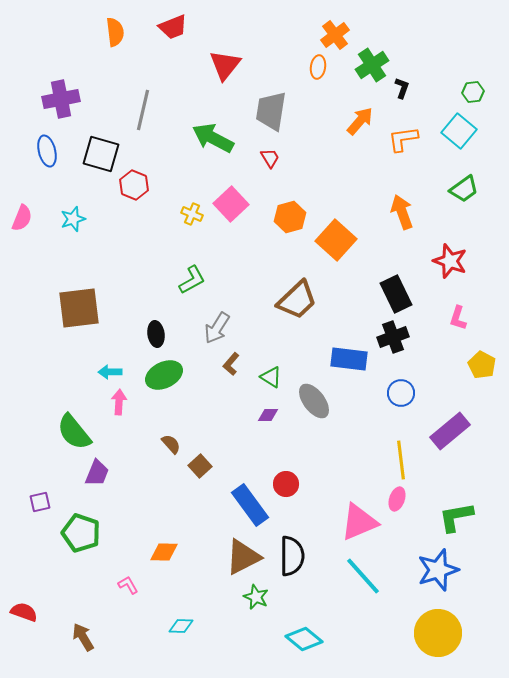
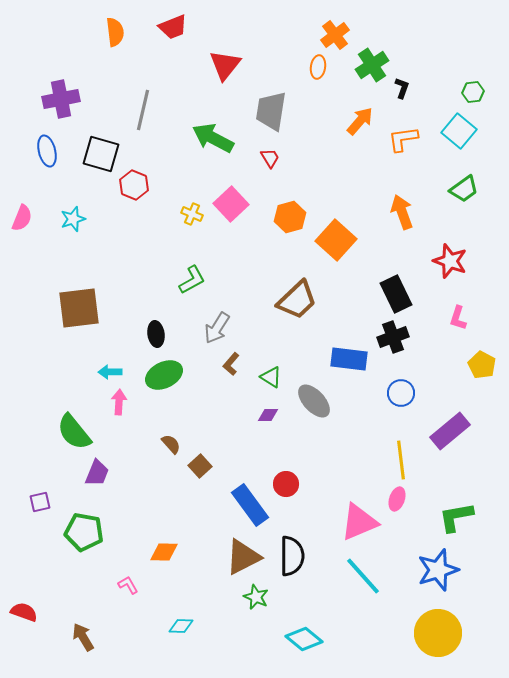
gray ellipse at (314, 401): rotated 6 degrees counterclockwise
green pentagon at (81, 533): moved 3 px right, 1 px up; rotated 9 degrees counterclockwise
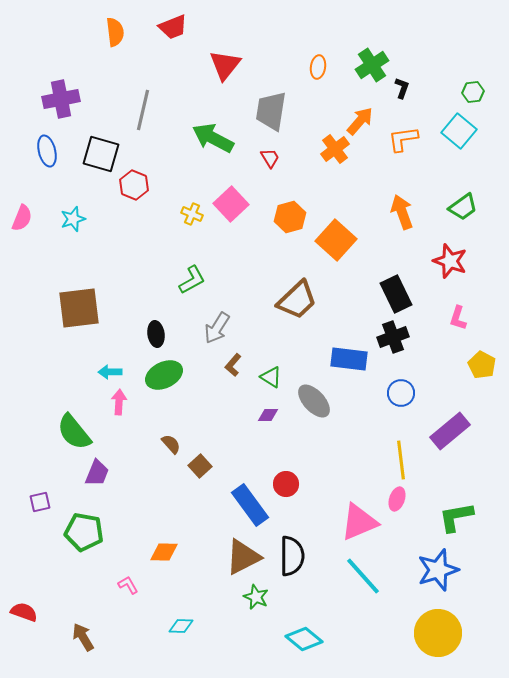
orange cross at (335, 35): moved 114 px down
green trapezoid at (464, 189): moved 1 px left, 18 px down
brown L-shape at (231, 364): moved 2 px right, 1 px down
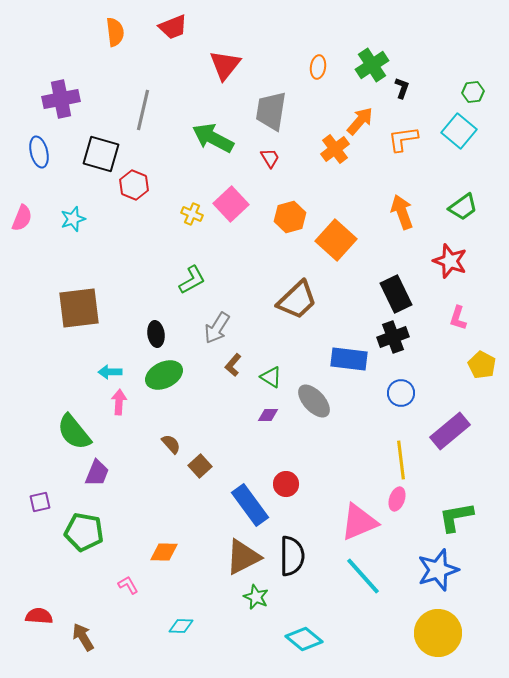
blue ellipse at (47, 151): moved 8 px left, 1 px down
red semicircle at (24, 612): moved 15 px right, 4 px down; rotated 16 degrees counterclockwise
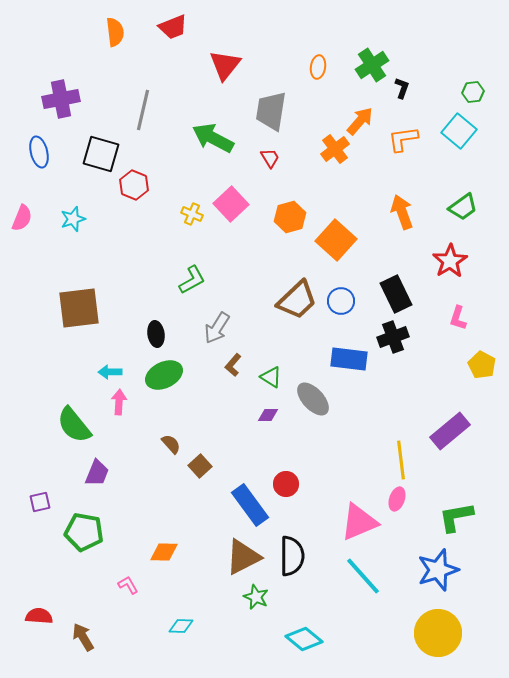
red star at (450, 261): rotated 20 degrees clockwise
blue circle at (401, 393): moved 60 px left, 92 px up
gray ellipse at (314, 401): moved 1 px left, 2 px up
green semicircle at (74, 432): moved 7 px up
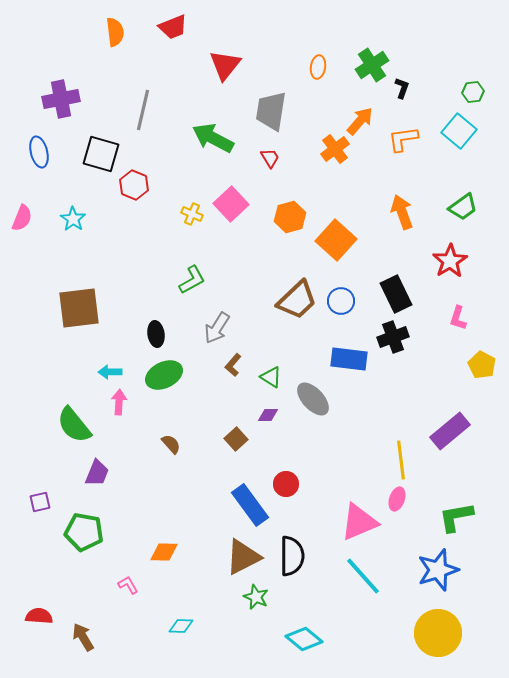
cyan star at (73, 219): rotated 20 degrees counterclockwise
brown square at (200, 466): moved 36 px right, 27 px up
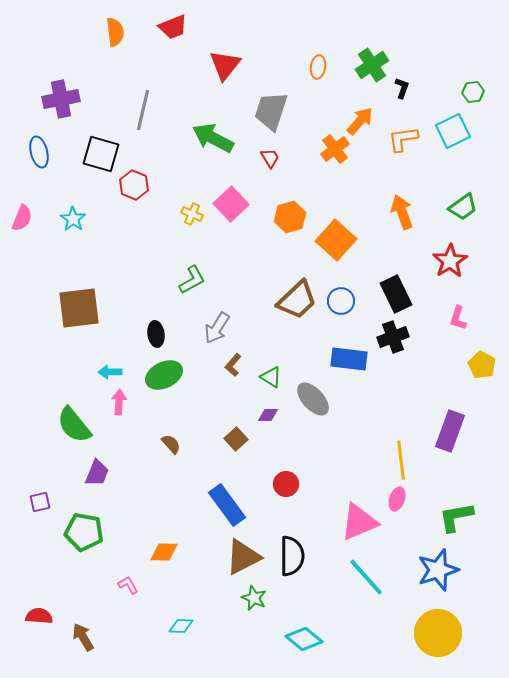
gray trapezoid at (271, 111): rotated 9 degrees clockwise
cyan square at (459, 131): moved 6 px left; rotated 24 degrees clockwise
purple rectangle at (450, 431): rotated 30 degrees counterclockwise
blue rectangle at (250, 505): moved 23 px left
cyan line at (363, 576): moved 3 px right, 1 px down
green star at (256, 597): moved 2 px left, 1 px down
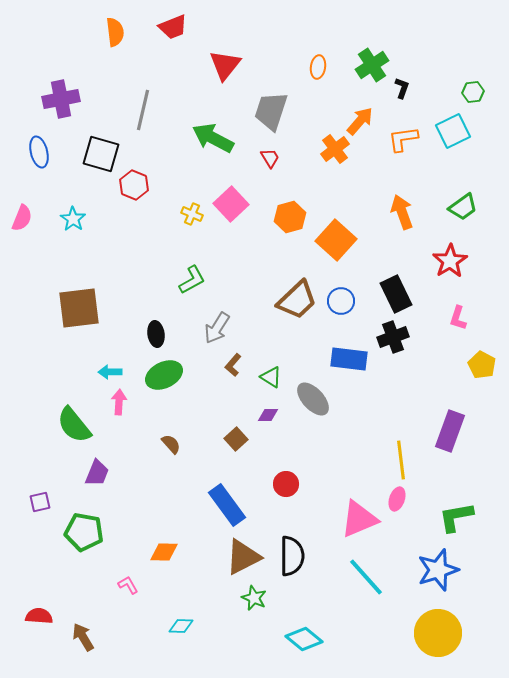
pink triangle at (359, 522): moved 3 px up
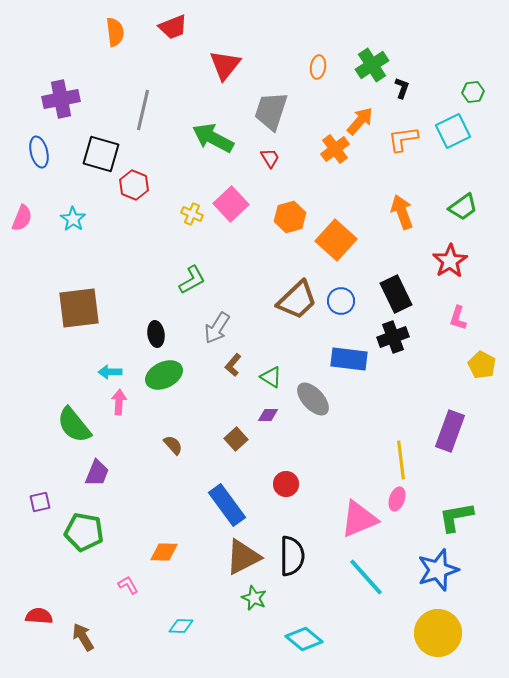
brown semicircle at (171, 444): moved 2 px right, 1 px down
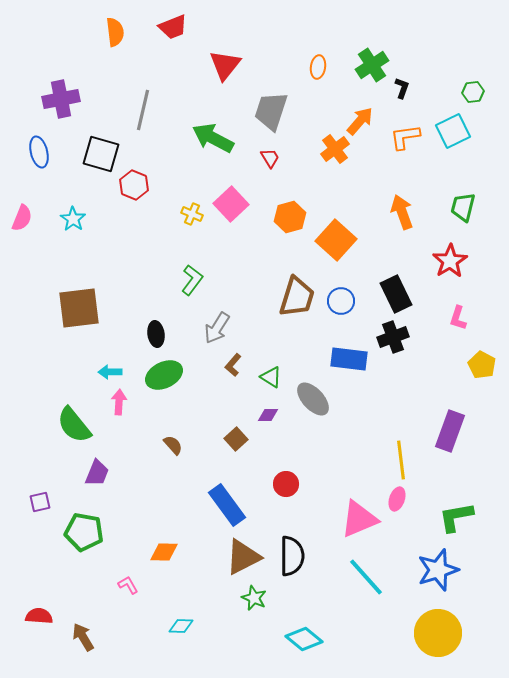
orange L-shape at (403, 139): moved 2 px right, 2 px up
green trapezoid at (463, 207): rotated 140 degrees clockwise
green L-shape at (192, 280): rotated 24 degrees counterclockwise
brown trapezoid at (297, 300): moved 3 px up; rotated 30 degrees counterclockwise
